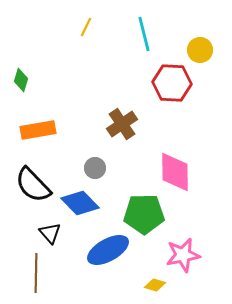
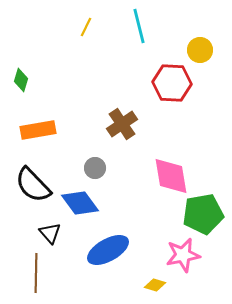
cyan line: moved 5 px left, 8 px up
pink diamond: moved 4 px left, 4 px down; rotated 9 degrees counterclockwise
blue diamond: rotated 9 degrees clockwise
green pentagon: moved 59 px right; rotated 9 degrees counterclockwise
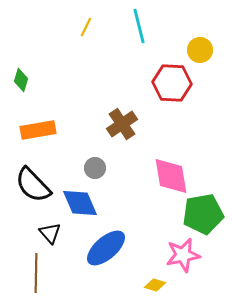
blue diamond: rotated 12 degrees clockwise
blue ellipse: moved 2 px left, 2 px up; rotated 12 degrees counterclockwise
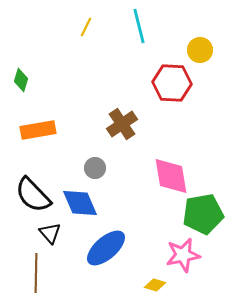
black semicircle: moved 10 px down
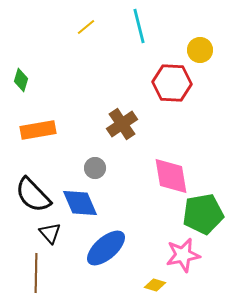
yellow line: rotated 24 degrees clockwise
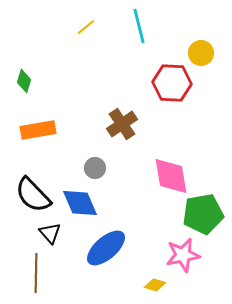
yellow circle: moved 1 px right, 3 px down
green diamond: moved 3 px right, 1 px down
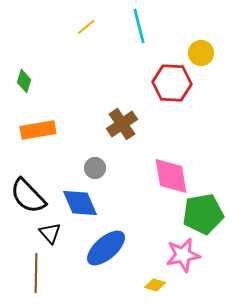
black semicircle: moved 5 px left, 1 px down
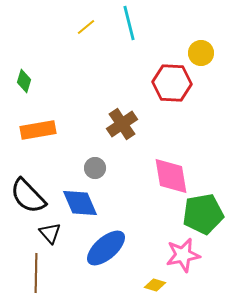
cyan line: moved 10 px left, 3 px up
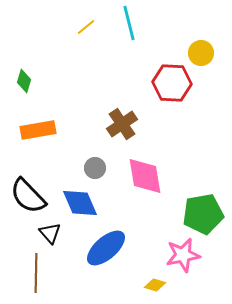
pink diamond: moved 26 px left
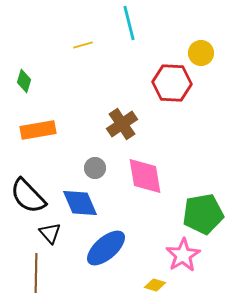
yellow line: moved 3 px left, 18 px down; rotated 24 degrees clockwise
pink star: rotated 20 degrees counterclockwise
